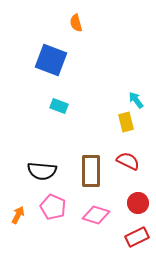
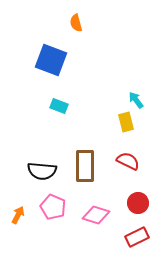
brown rectangle: moved 6 px left, 5 px up
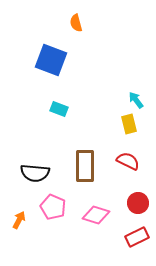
cyan rectangle: moved 3 px down
yellow rectangle: moved 3 px right, 2 px down
black semicircle: moved 7 px left, 2 px down
orange arrow: moved 1 px right, 5 px down
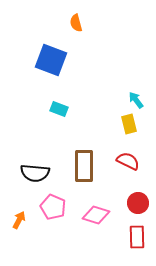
brown rectangle: moved 1 px left
red rectangle: rotated 65 degrees counterclockwise
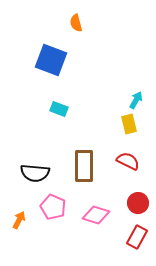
cyan arrow: rotated 66 degrees clockwise
red rectangle: rotated 30 degrees clockwise
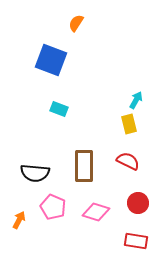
orange semicircle: rotated 48 degrees clockwise
pink diamond: moved 3 px up
red rectangle: moved 1 px left, 4 px down; rotated 70 degrees clockwise
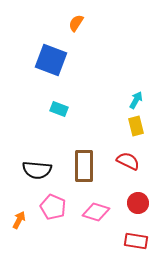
yellow rectangle: moved 7 px right, 2 px down
black semicircle: moved 2 px right, 3 px up
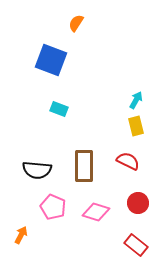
orange arrow: moved 2 px right, 15 px down
red rectangle: moved 4 px down; rotated 30 degrees clockwise
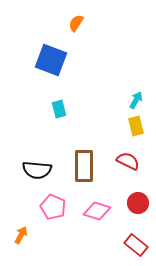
cyan rectangle: rotated 54 degrees clockwise
pink diamond: moved 1 px right, 1 px up
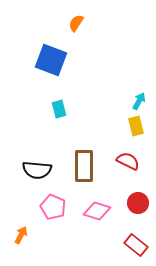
cyan arrow: moved 3 px right, 1 px down
